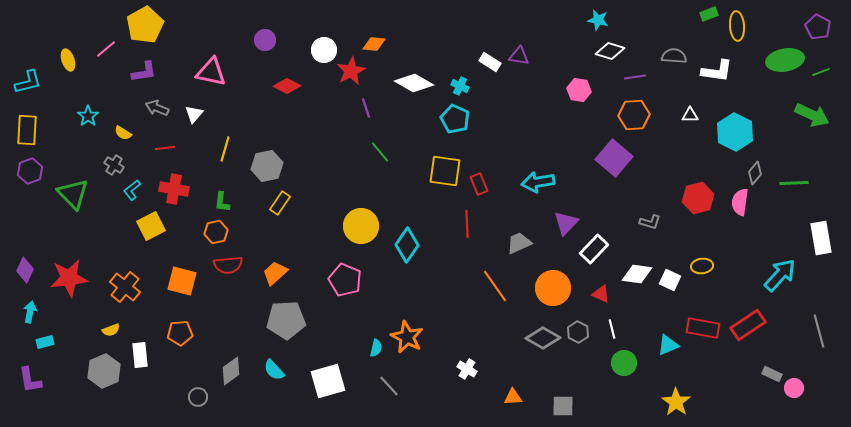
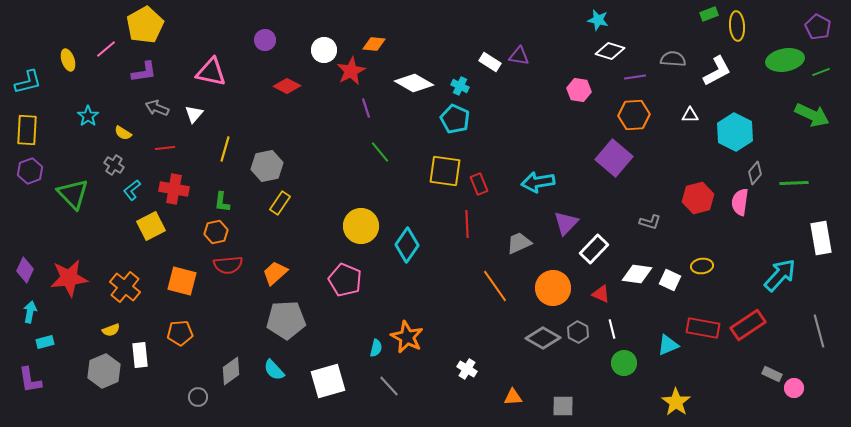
gray semicircle at (674, 56): moved 1 px left, 3 px down
white L-shape at (717, 71): rotated 36 degrees counterclockwise
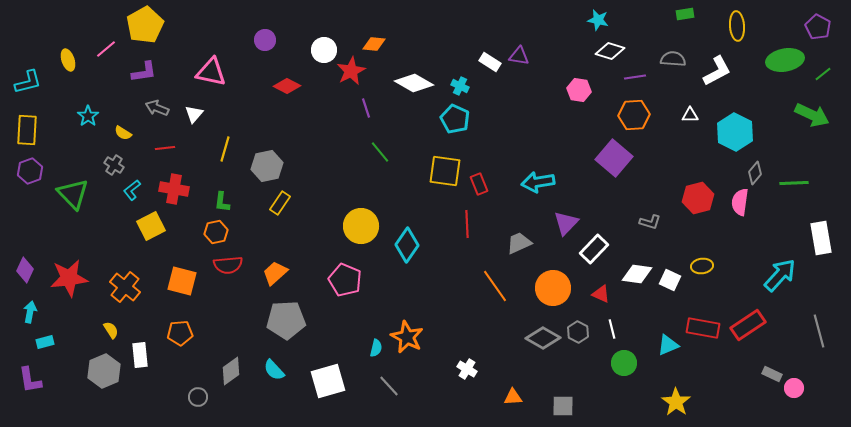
green rectangle at (709, 14): moved 24 px left; rotated 12 degrees clockwise
green line at (821, 72): moved 2 px right, 2 px down; rotated 18 degrees counterclockwise
yellow semicircle at (111, 330): rotated 102 degrees counterclockwise
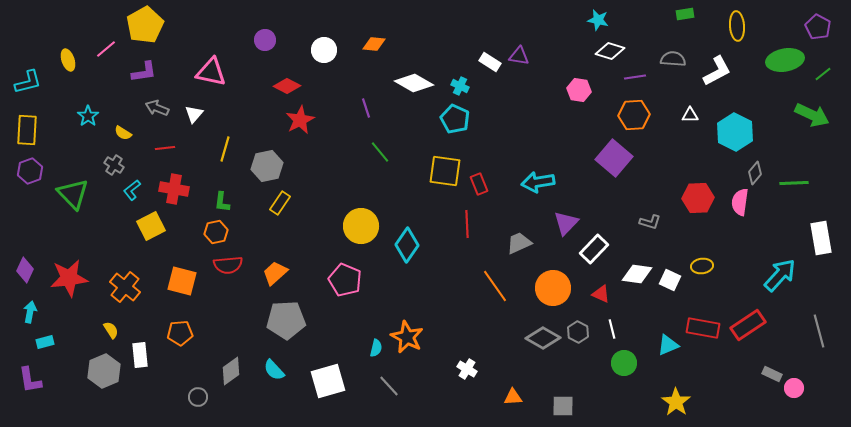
red star at (351, 71): moved 51 px left, 49 px down
red hexagon at (698, 198): rotated 12 degrees clockwise
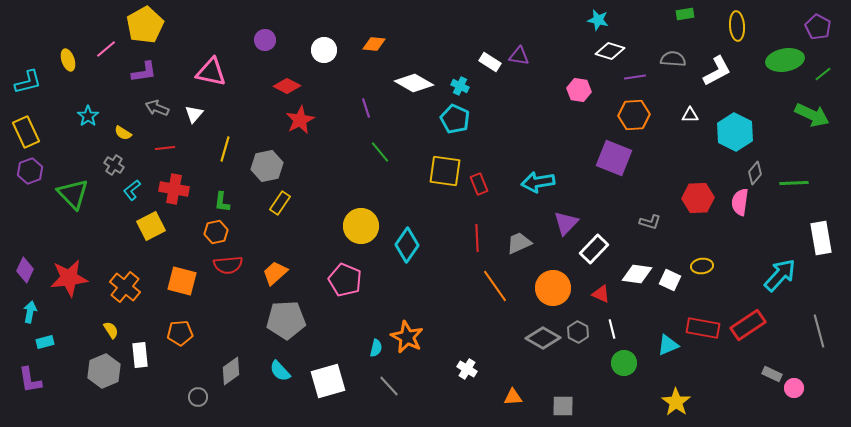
yellow rectangle at (27, 130): moved 1 px left, 2 px down; rotated 28 degrees counterclockwise
purple square at (614, 158): rotated 18 degrees counterclockwise
red line at (467, 224): moved 10 px right, 14 px down
cyan semicircle at (274, 370): moved 6 px right, 1 px down
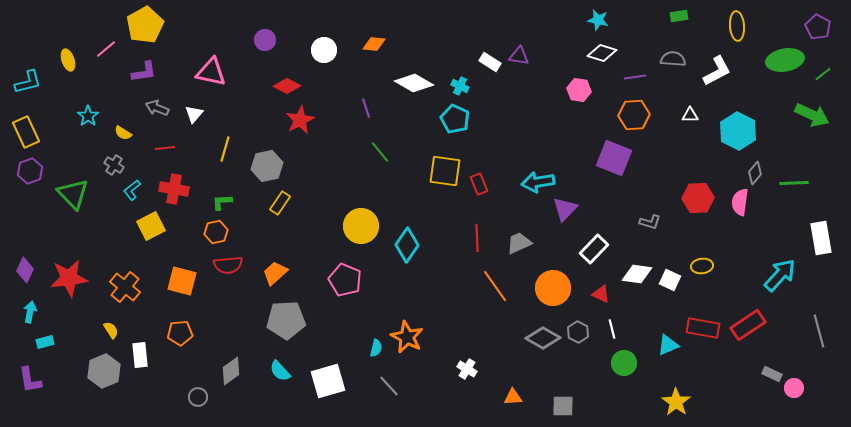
green rectangle at (685, 14): moved 6 px left, 2 px down
white diamond at (610, 51): moved 8 px left, 2 px down
cyan hexagon at (735, 132): moved 3 px right, 1 px up
green L-shape at (222, 202): rotated 80 degrees clockwise
purple triangle at (566, 223): moved 1 px left, 14 px up
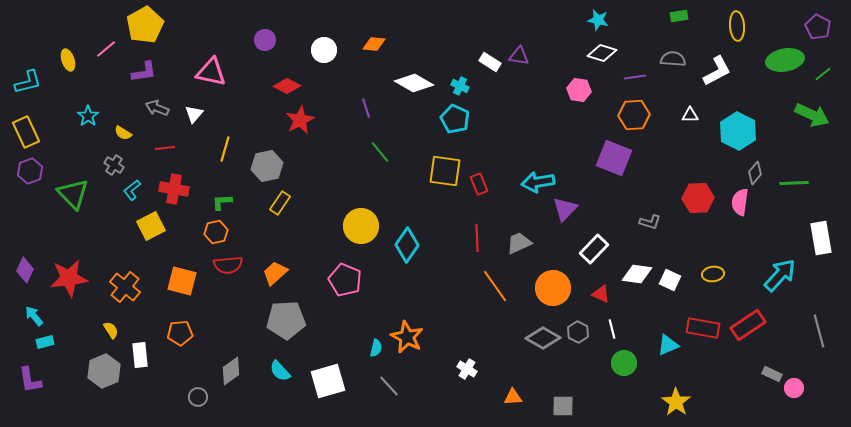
yellow ellipse at (702, 266): moved 11 px right, 8 px down
cyan arrow at (30, 312): moved 4 px right, 4 px down; rotated 50 degrees counterclockwise
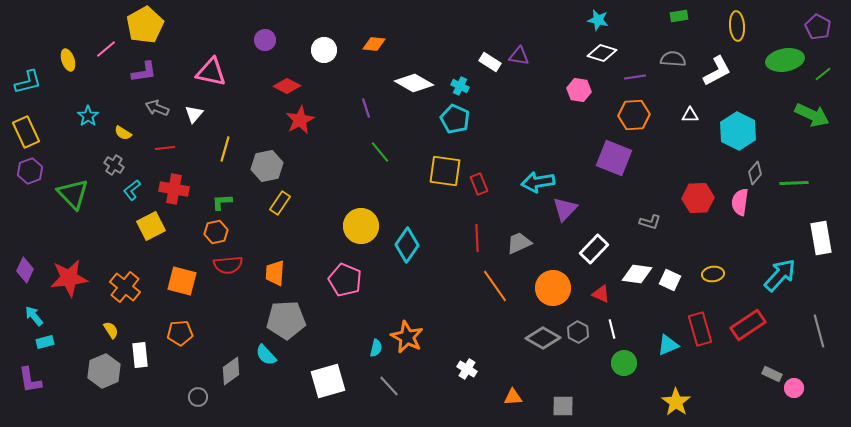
orange trapezoid at (275, 273): rotated 44 degrees counterclockwise
red rectangle at (703, 328): moved 3 px left, 1 px down; rotated 64 degrees clockwise
cyan semicircle at (280, 371): moved 14 px left, 16 px up
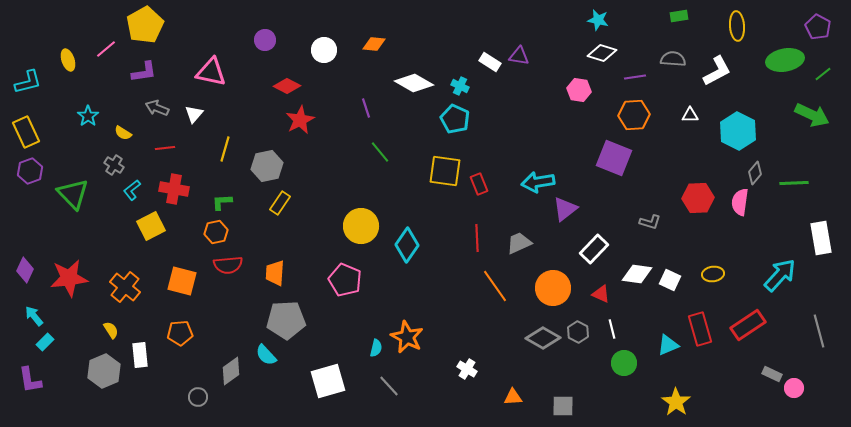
purple triangle at (565, 209): rotated 8 degrees clockwise
cyan rectangle at (45, 342): rotated 30 degrees counterclockwise
